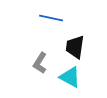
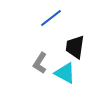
blue line: rotated 50 degrees counterclockwise
cyan triangle: moved 5 px left, 4 px up
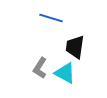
blue line: rotated 55 degrees clockwise
gray L-shape: moved 5 px down
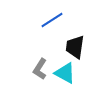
blue line: moved 1 px right, 2 px down; rotated 50 degrees counterclockwise
gray L-shape: moved 1 px down
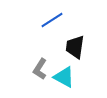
cyan triangle: moved 1 px left, 4 px down
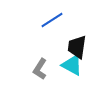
black trapezoid: moved 2 px right
cyan triangle: moved 8 px right, 12 px up
